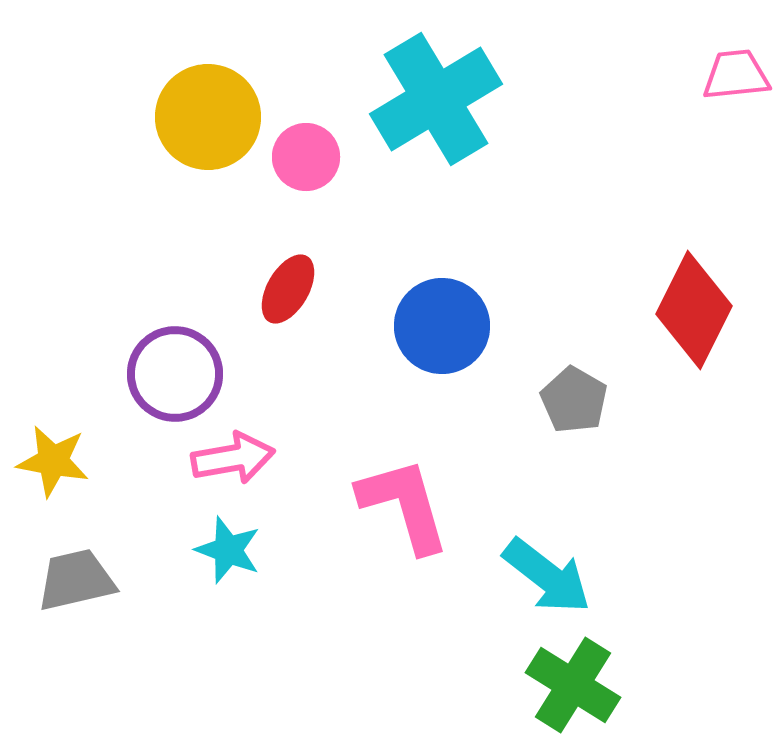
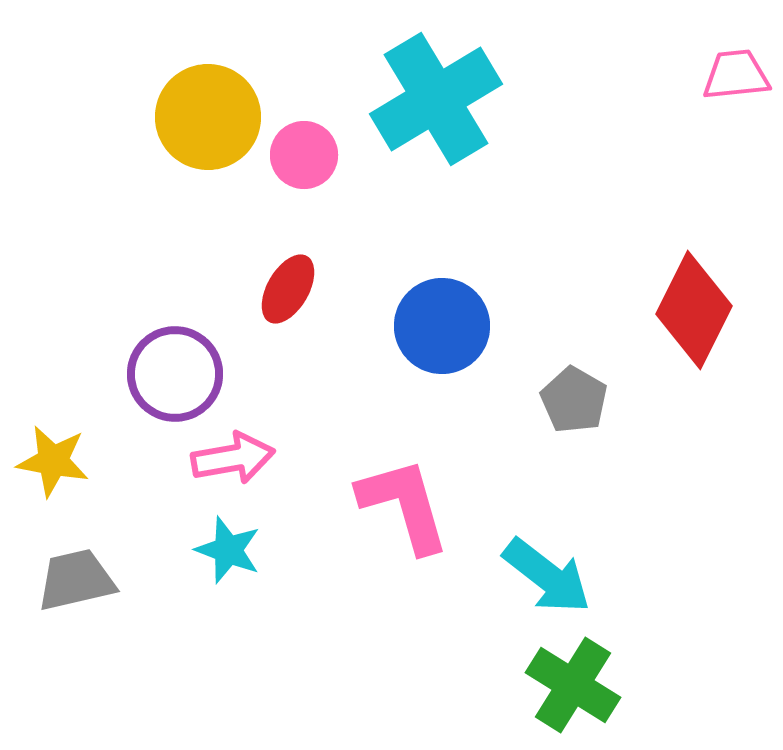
pink circle: moved 2 px left, 2 px up
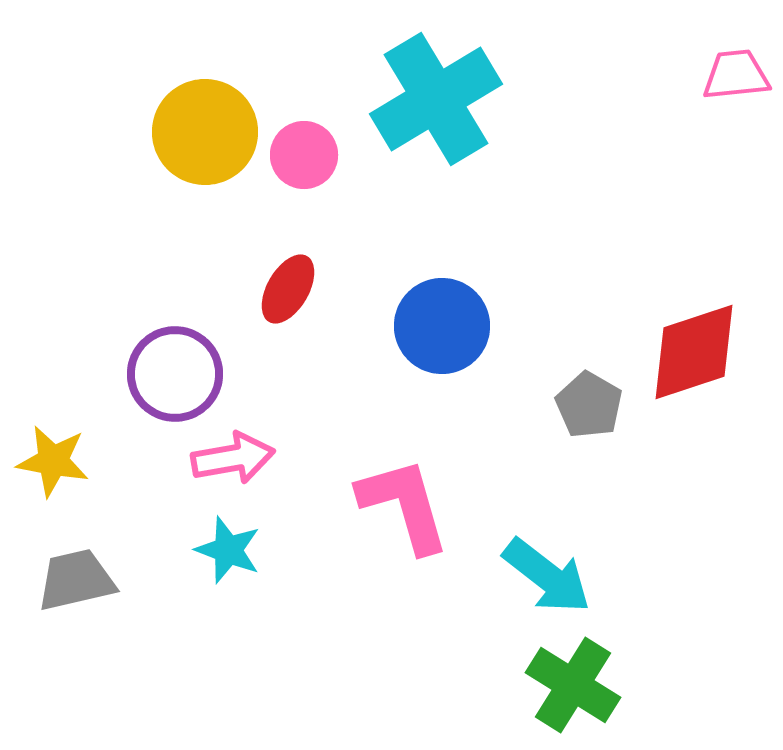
yellow circle: moved 3 px left, 15 px down
red diamond: moved 42 px down; rotated 45 degrees clockwise
gray pentagon: moved 15 px right, 5 px down
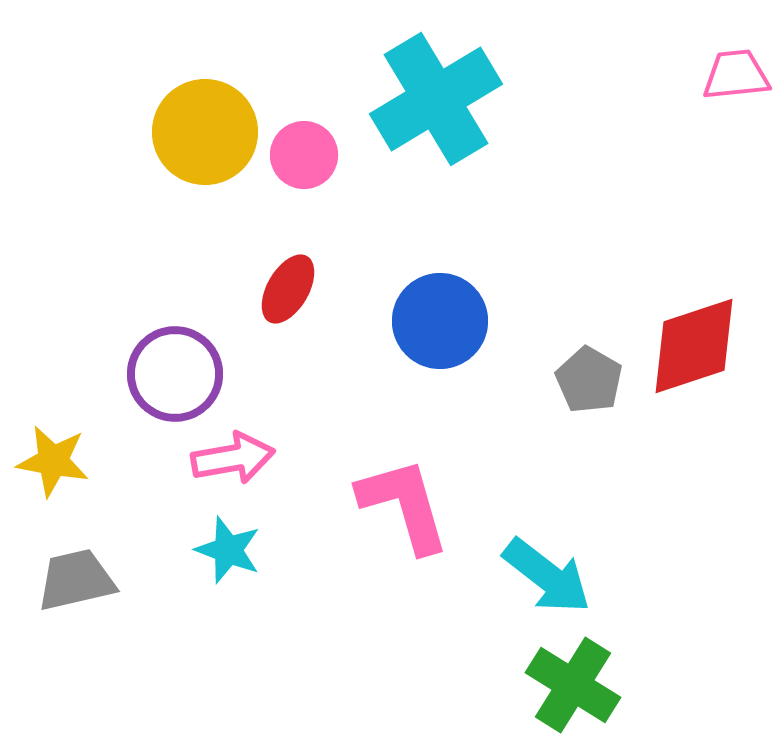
blue circle: moved 2 px left, 5 px up
red diamond: moved 6 px up
gray pentagon: moved 25 px up
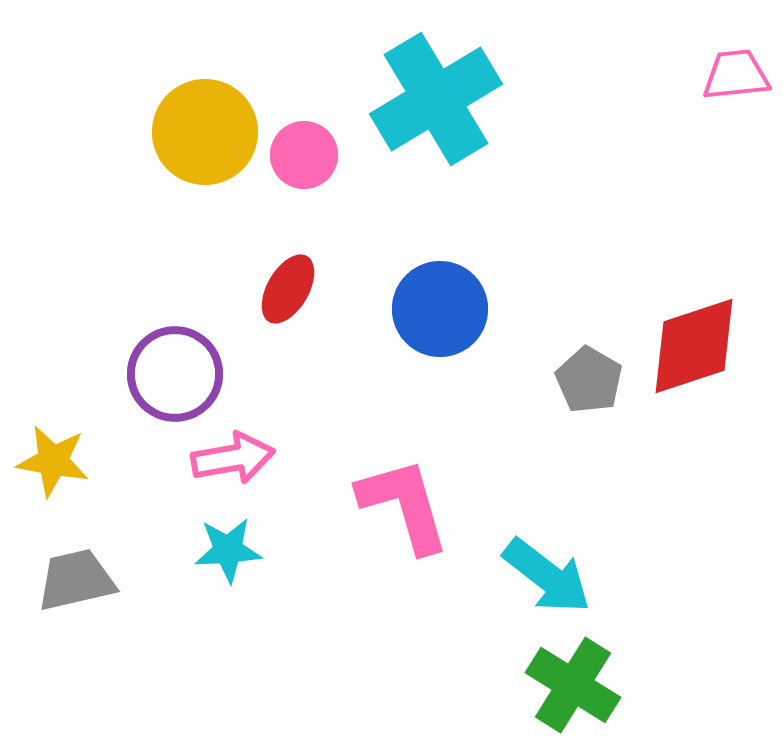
blue circle: moved 12 px up
cyan star: rotated 24 degrees counterclockwise
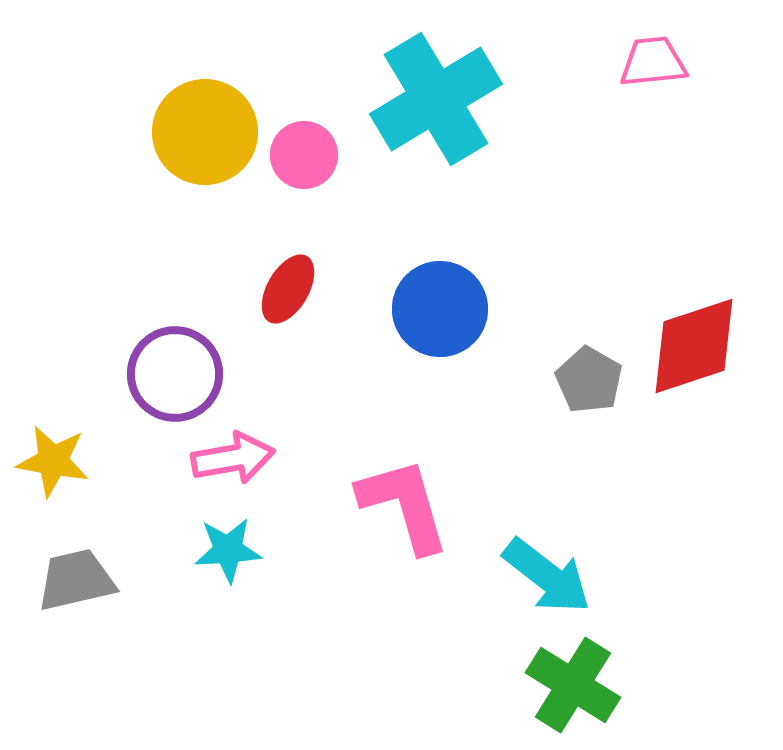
pink trapezoid: moved 83 px left, 13 px up
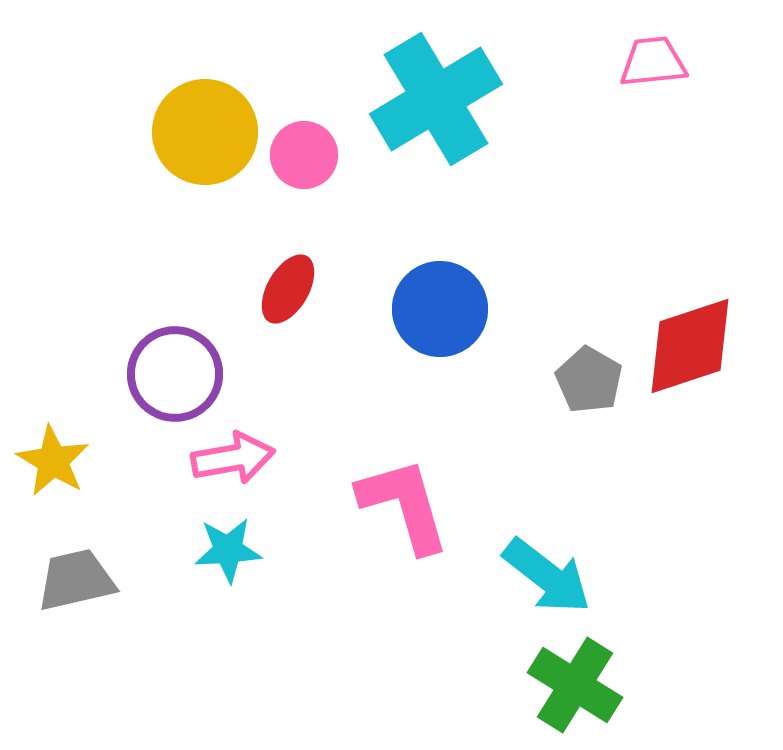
red diamond: moved 4 px left
yellow star: rotated 20 degrees clockwise
green cross: moved 2 px right
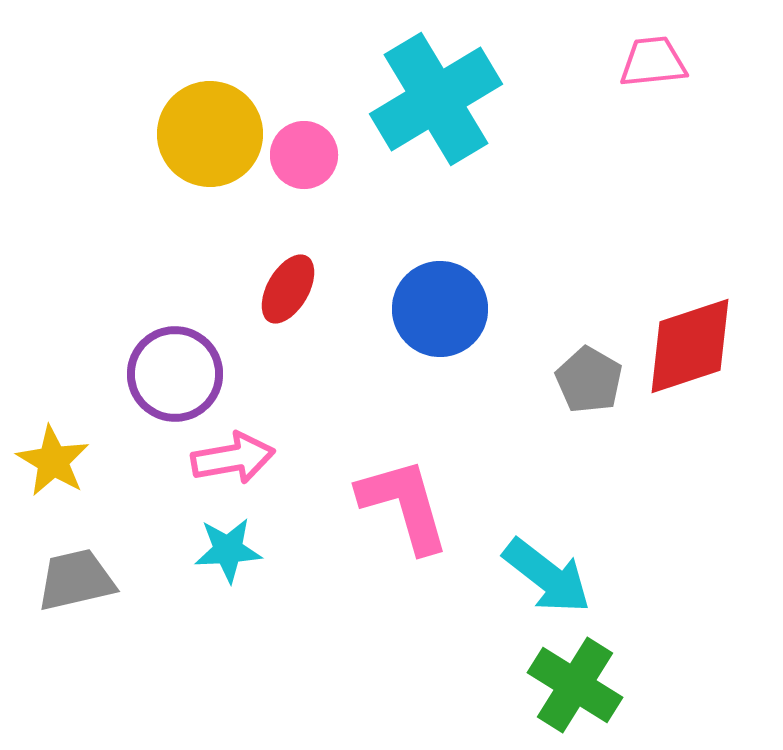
yellow circle: moved 5 px right, 2 px down
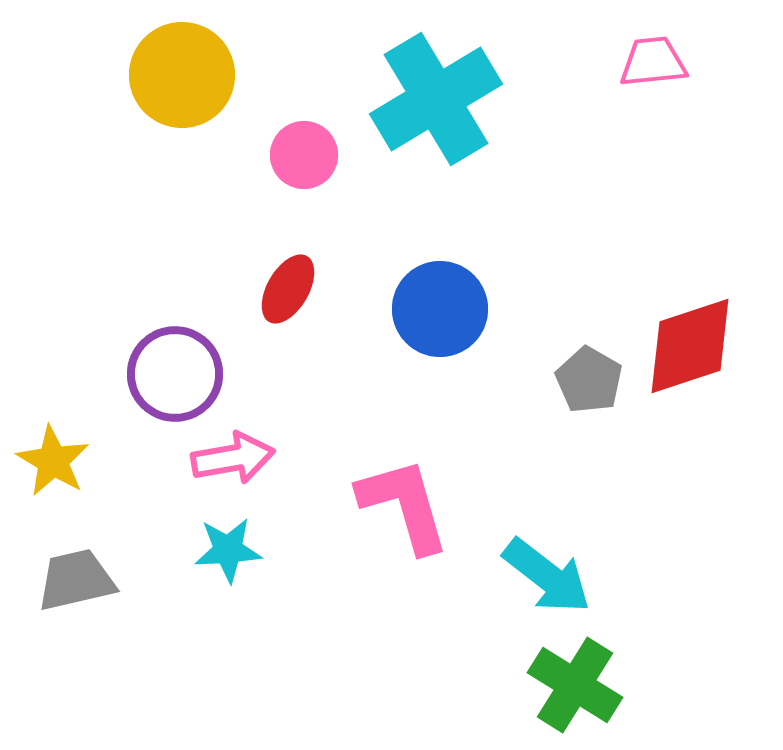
yellow circle: moved 28 px left, 59 px up
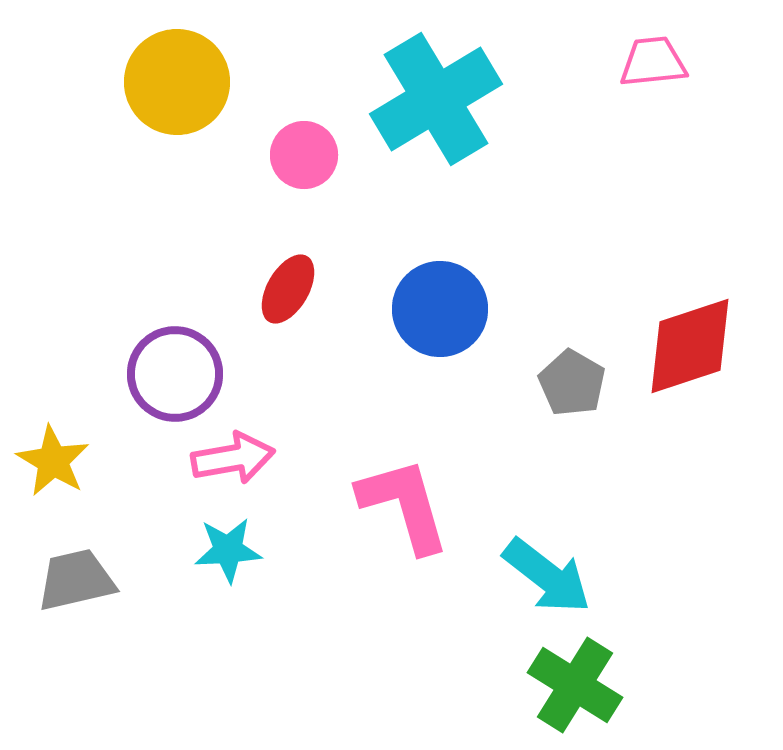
yellow circle: moved 5 px left, 7 px down
gray pentagon: moved 17 px left, 3 px down
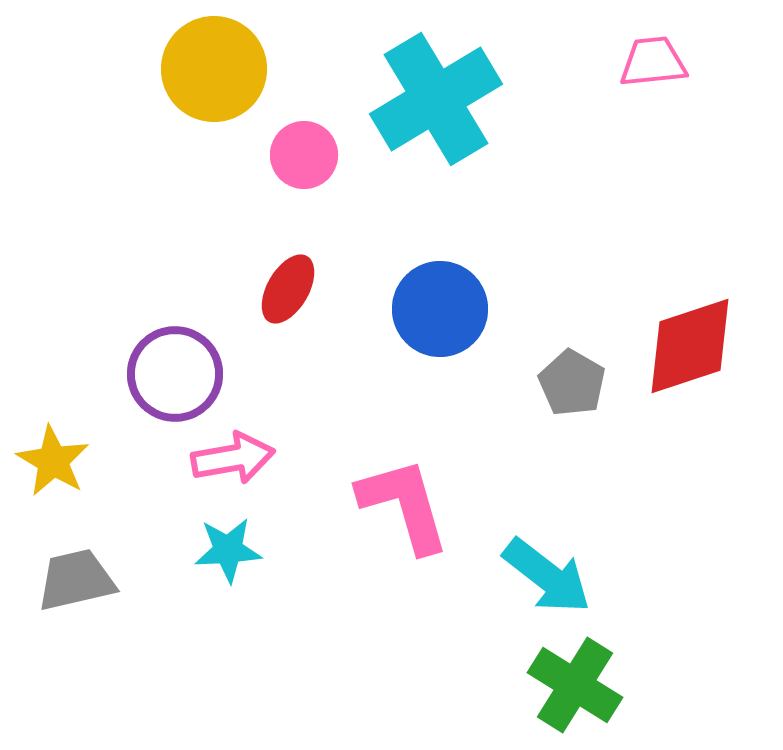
yellow circle: moved 37 px right, 13 px up
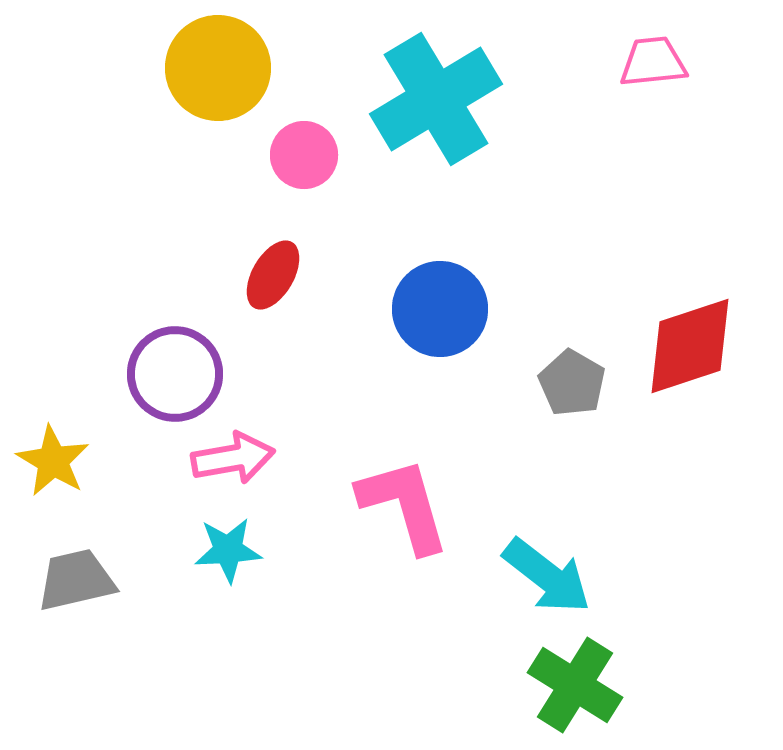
yellow circle: moved 4 px right, 1 px up
red ellipse: moved 15 px left, 14 px up
